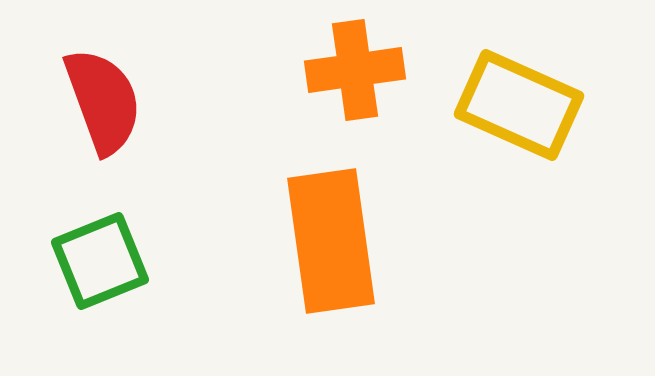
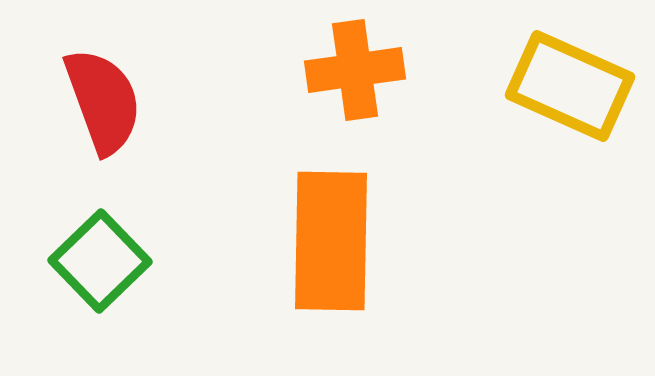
yellow rectangle: moved 51 px right, 19 px up
orange rectangle: rotated 9 degrees clockwise
green square: rotated 22 degrees counterclockwise
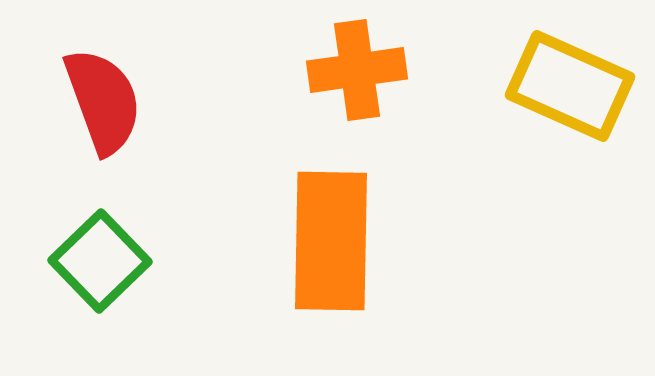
orange cross: moved 2 px right
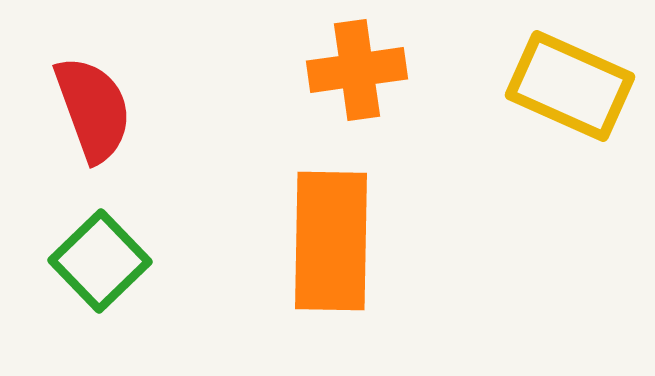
red semicircle: moved 10 px left, 8 px down
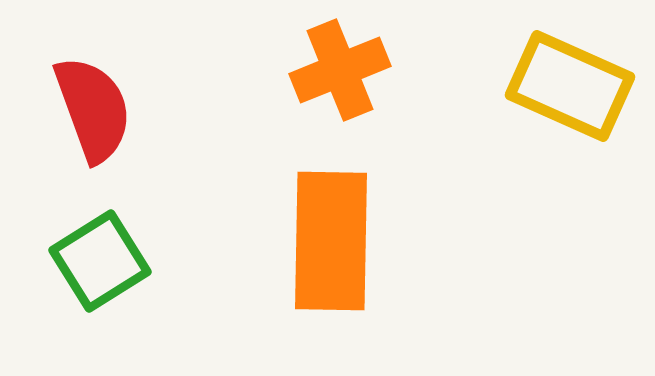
orange cross: moved 17 px left; rotated 14 degrees counterclockwise
green square: rotated 12 degrees clockwise
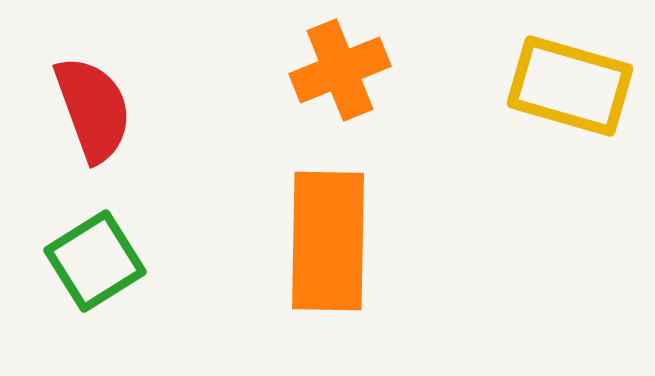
yellow rectangle: rotated 8 degrees counterclockwise
orange rectangle: moved 3 px left
green square: moved 5 px left
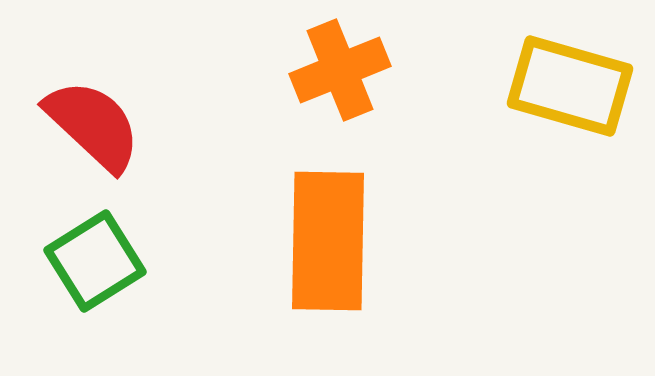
red semicircle: moved 16 px down; rotated 27 degrees counterclockwise
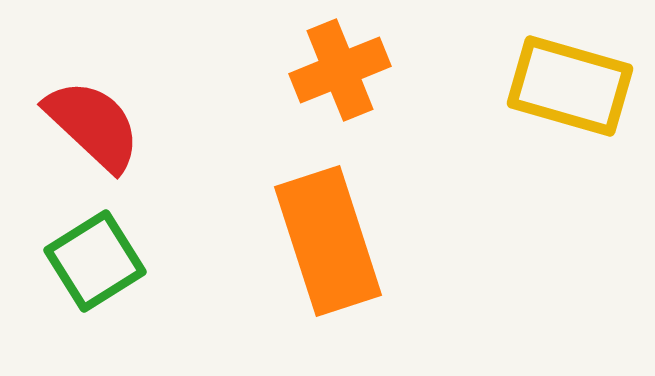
orange rectangle: rotated 19 degrees counterclockwise
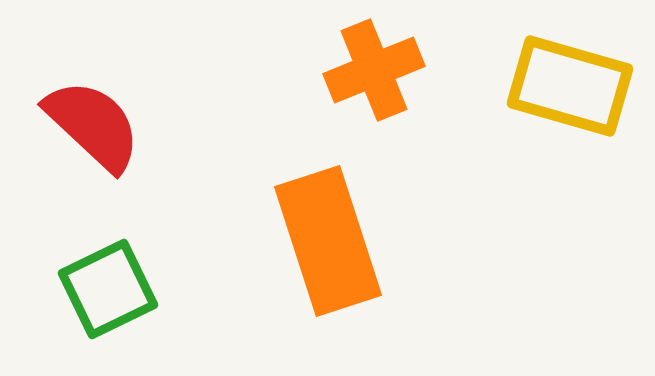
orange cross: moved 34 px right
green square: moved 13 px right, 28 px down; rotated 6 degrees clockwise
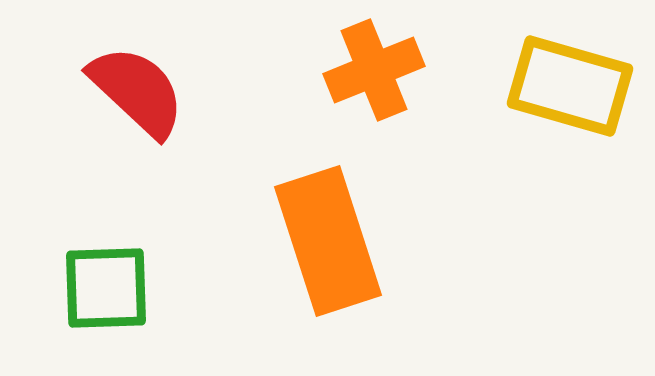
red semicircle: moved 44 px right, 34 px up
green square: moved 2 px left, 1 px up; rotated 24 degrees clockwise
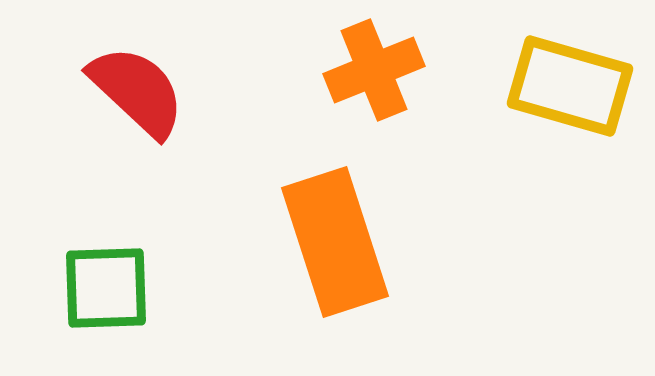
orange rectangle: moved 7 px right, 1 px down
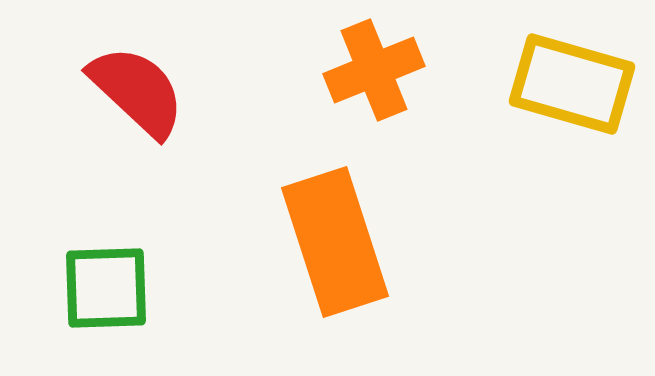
yellow rectangle: moved 2 px right, 2 px up
